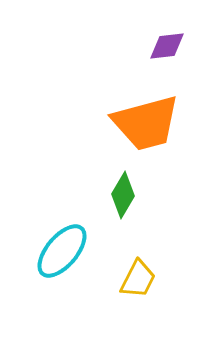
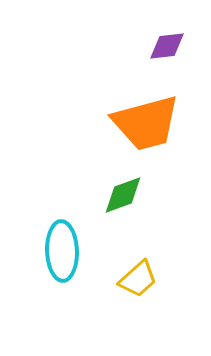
green diamond: rotated 39 degrees clockwise
cyan ellipse: rotated 42 degrees counterclockwise
yellow trapezoid: rotated 21 degrees clockwise
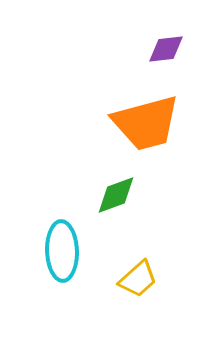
purple diamond: moved 1 px left, 3 px down
green diamond: moved 7 px left
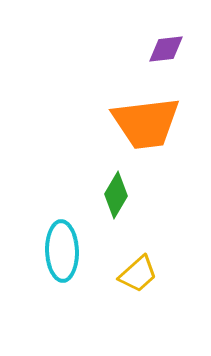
orange trapezoid: rotated 8 degrees clockwise
green diamond: rotated 39 degrees counterclockwise
yellow trapezoid: moved 5 px up
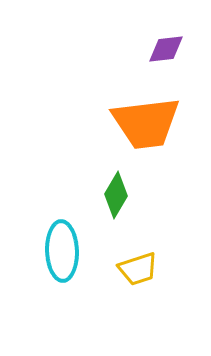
yellow trapezoid: moved 5 px up; rotated 24 degrees clockwise
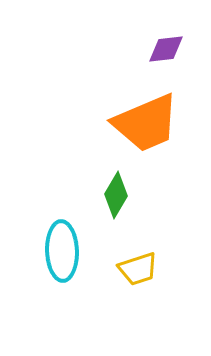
orange trapezoid: rotated 16 degrees counterclockwise
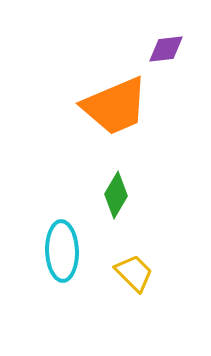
orange trapezoid: moved 31 px left, 17 px up
yellow trapezoid: moved 4 px left, 4 px down; rotated 117 degrees counterclockwise
